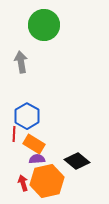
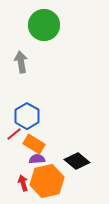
red line: rotated 49 degrees clockwise
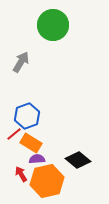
green circle: moved 9 px right
gray arrow: rotated 40 degrees clockwise
blue hexagon: rotated 10 degrees clockwise
orange rectangle: moved 3 px left, 1 px up
black diamond: moved 1 px right, 1 px up
red arrow: moved 2 px left, 9 px up; rotated 14 degrees counterclockwise
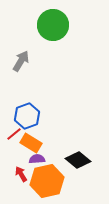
gray arrow: moved 1 px up
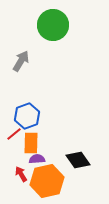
orange rectangle: rotated 60 degrees clockwise
black diamond: rotated 15 degrees clockwise
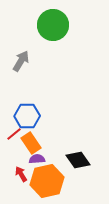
blue hexagon: rotated 20 degrees clockwise
orange rectangle: rotated 35 degrees counterclockwise
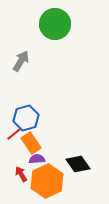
green circle: moved 2 px right, 1 px up
blue hexagon: moved 1 px left, 2 px down; rotated 15 degrees counterclockwise
black diamond: moved 4 px down
orange hexagon: rotated 12 degrees counterclockwise
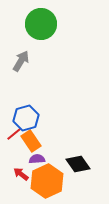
green circle: moved 14 px left
orange rectangle: moved 2 px up
red arrow: rotated 21 degrees counterclockwise
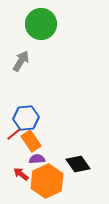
blue hexagon: rotated 10 degrees clockwise
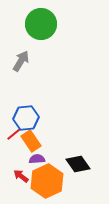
red arrow: moved 2 px down
